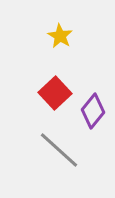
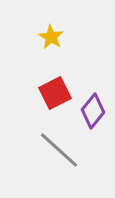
yellow star: moved 9 px left, 1 px down
red square: rotated 16 degrees clockwise
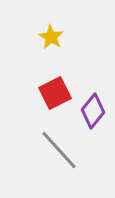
gray line: rotated 6 degrees clockwise
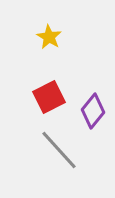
yellow star: moved 2 px left
red square: moved 6 px left, 4 px down
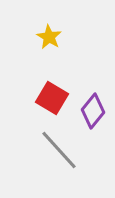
red square: moved 3 px right, 1 px down; rotated 32 degrees counterclockwise
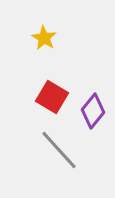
yellow star: moved 5 px left, 1 px down
red square: moved 1 px up
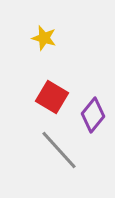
yellow star: rotated 15 degrees counterclockwise
purple diamond: moved 4 px down
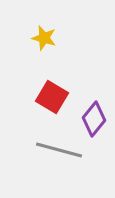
purple diamond: moved 1 px right, 4 px down
gray line: rotated 33 degrees counterclockwise
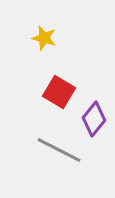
red square: moved 7 px right, 5 px up
gray line: rotated 12 degrees clockwise
